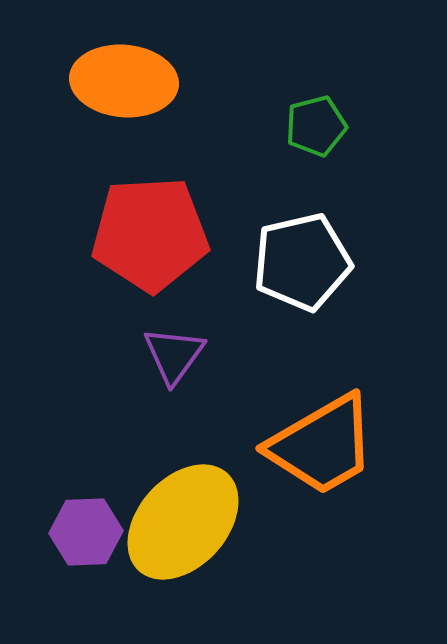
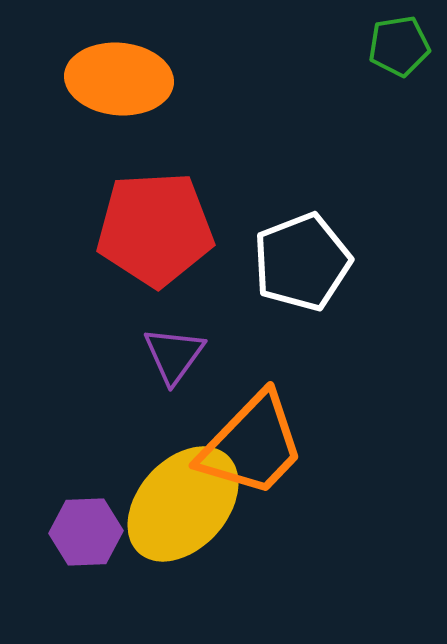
orange ellipse: moved 5 px left, 2 px up
green pentagon: moved 83 px right, 80 px up; rotated 6 degrees clockwise
red pentagon: moved 5 px right, 5 px up
white pentagon: rotated 8 degrees counterclockwise
orange trapezoid: moved 70 px left; rotated 16 degrees counterclockwise
yellow ellipse: moved 18 px up
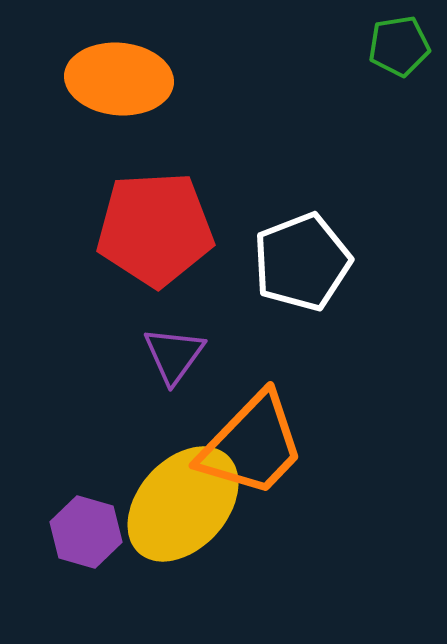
purple hexagon: rotated 18 degrees clockwise
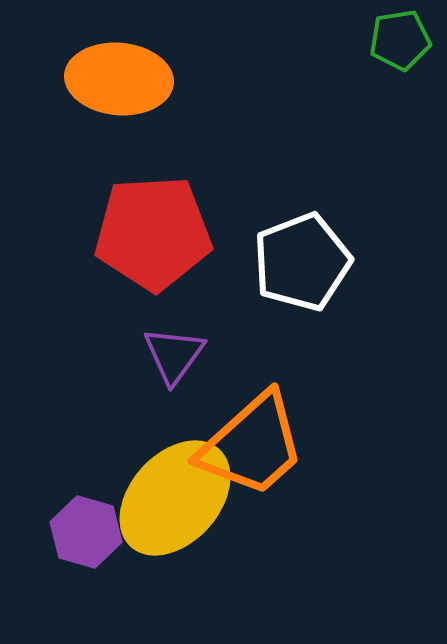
green pentagon: moved 1 px right, 6 px up
red pentagon: moved 2 px left, 4 px down
orange trapezoid: rotated 4 degrees clockwise
yellow ellipse: moved 8 px left, 6 px up
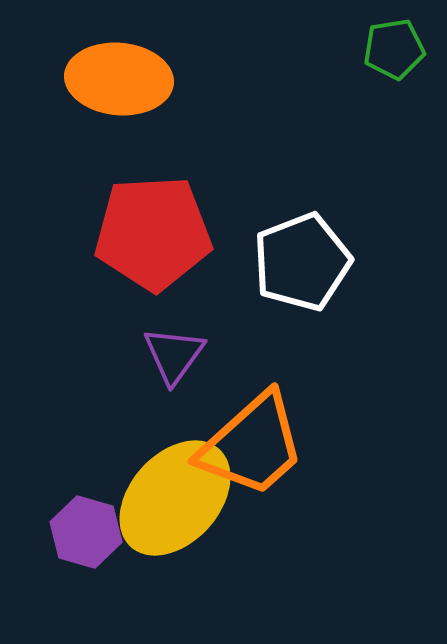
green pentagon: moved 6 px left, 9 px down
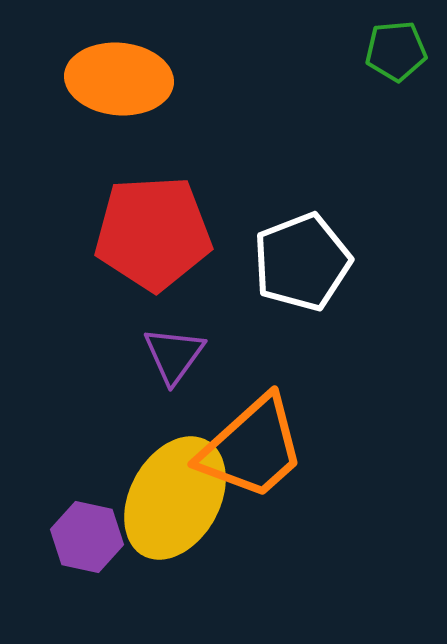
green pentagon: moved 2 px right, 2 px down; rotated 4 degrees clockwise
orange trapezoid: moved 3 px down
yellow ellipse: rotated 13 degrees counterclockwise
purple hexagon: moved 1 px right, 5 px down; rotated 4 degrees counterclockwise
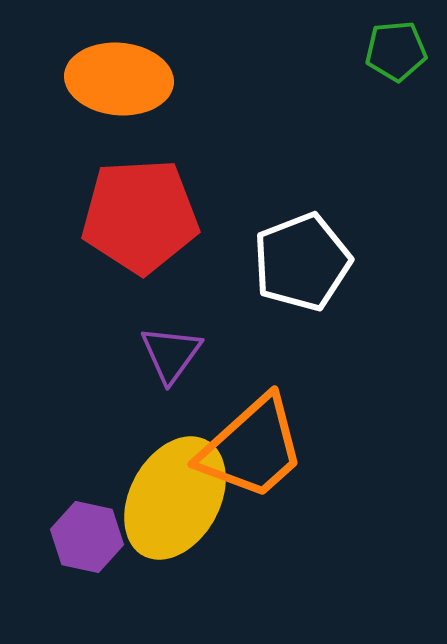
red pentagon: moved 13 px left, 17 px up
purple triangle: moved 3 px left, 1 px up
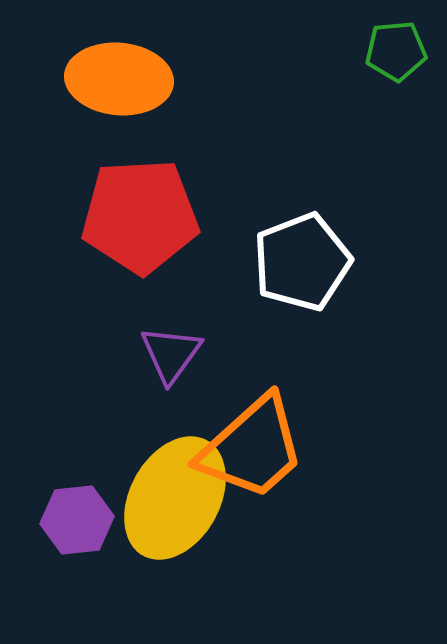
purple hexagon: moved 10 px left, 17 px up; rotated 18 degrees counterclockwise
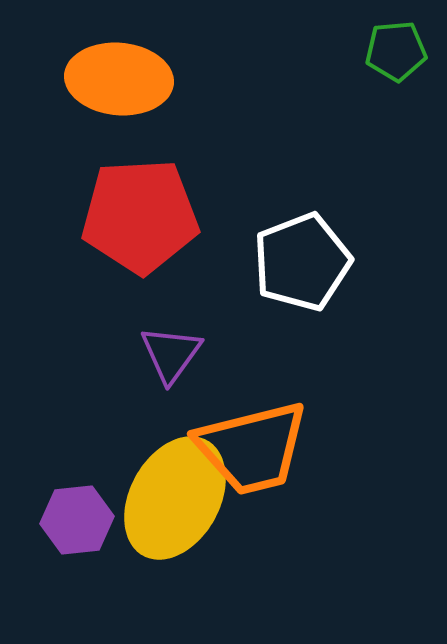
orange trapezoid: rotated 28 degrees clockwise
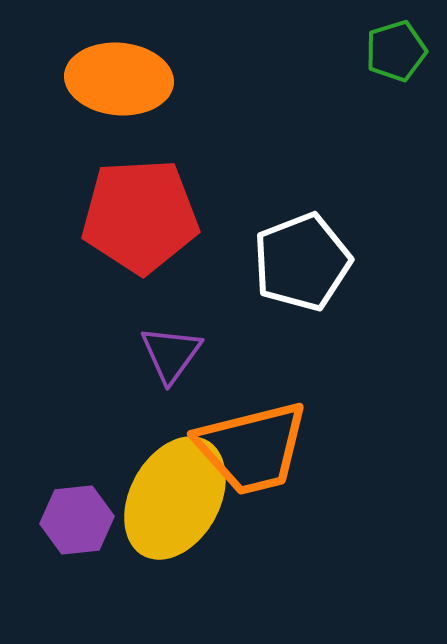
green pentagon: rotated 12 degrees counterclockwise
